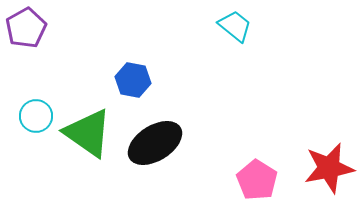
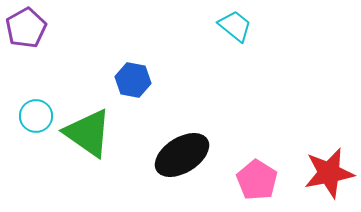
black ellipse: moved 27 px right, 12 px down
red star: moved 5 px down
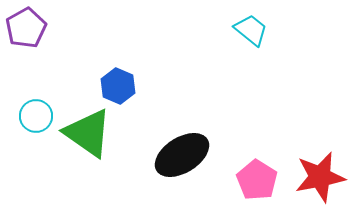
cyan trapezoid: moved 16 px right, 4 px down
blue hexagon: moved 15 px left, 6 px down; rotated 12 degrees clockwise
red star: moved 9 px left, 4 px down
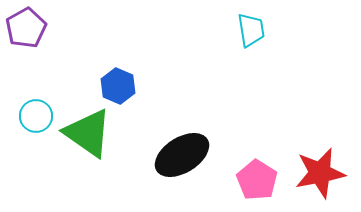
cyan trapezoid: rotated 42 degrees clockwise
red star: moved 4 px up
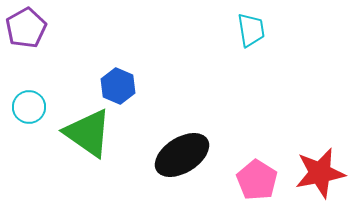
cyan circle: moved 7 px left, 9 px up
